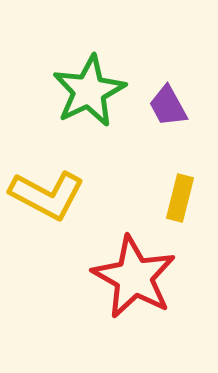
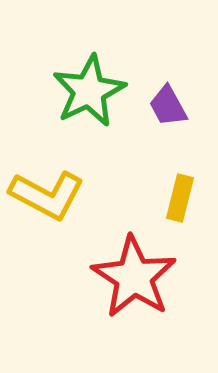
red star: rotated 4 degrees clockwise
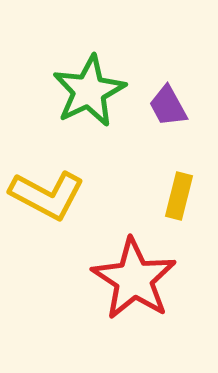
yellow rectangle: moved 1 px left, 2 px up
red star: moved 2 px down
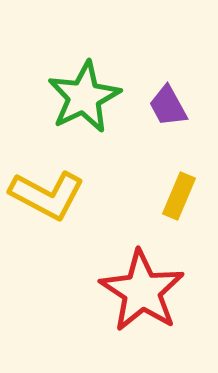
green star: moved 5 px left, 6 px down
yellow rectangle: rotated 9 degrees clockwise
red star: moved 8 px right, 12 px down
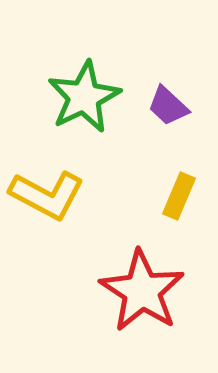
purple trapezoid: rotated 18 degrees counterclockwise
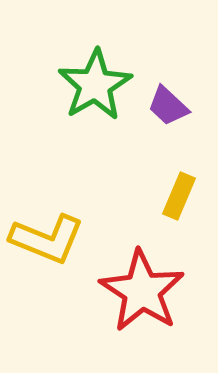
green star: moved 11 px right, 12 px up; rotated 4 degrees counterclockwise
yellow L-shape: moved 44 px down; rotated 6 degrees counterclockwise
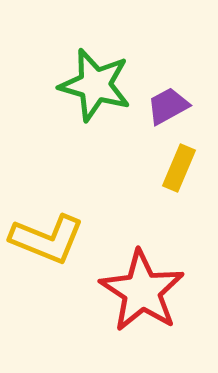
green star: rotated 26 degrees counterclockwise
purple trapezoid: rotated 108 degrees clockwise
yellow rectangle: moved 28 px up
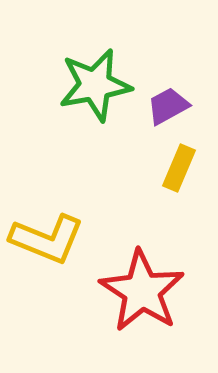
green star: rotated 26 degrees counterclockwise
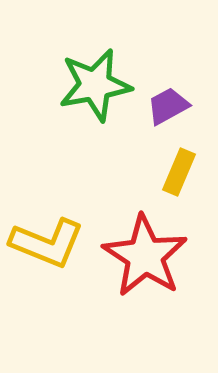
yellow rectangle: moved 4 px down
yellow L-shape: moved 4 px down
red star: moved 3 px right, 35 px up
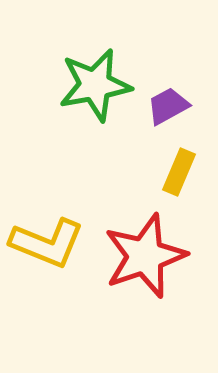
red star: rotated 20 degrees clockwise
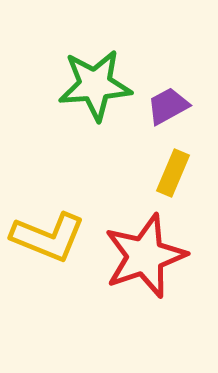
green star: rotated 6 degrees clockwise
yellow rectangle: moved 6 px left, 1 px down
yellow L-shape: moved 1 px right, 6 px up
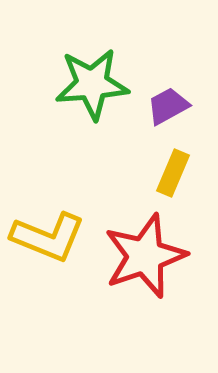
green star: moved 3 px left, 1 px up
